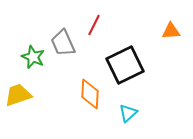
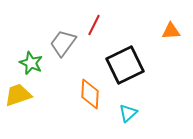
gray trapezoid: rotated 60 degrees clockwise
green star: moved 2 px left, 6 px down
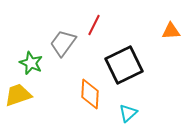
black square: moved 1 px left
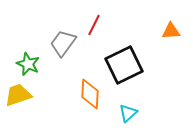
green star: moved 3 px left, 1 px down
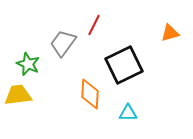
orange triangle: moved 1 px left, 2 px down; rotated 12 degrees counterclockwise
yellow trapezoid: rotated 12 degrees clockwise
cyan triangle: rotated 42 degrees clockwise
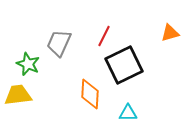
red line: moved 10 px right, 11 px down
gray trapezoid: moved 4 px left; rotated 12 degrees counterclockwise
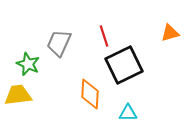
red line: rotated 45 degrees counterclockwise
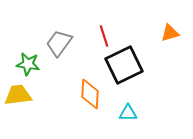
gray trapezoid: rotated 12 degrees clockwise
green star: rotated 15 degrees counterclockwise
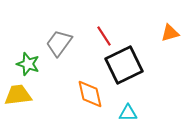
red line: rotated 15 degrees counterclockwise
green star: rotated 10 degrees clockwise
orange diamond: rotated 16 degrees counterclockwise
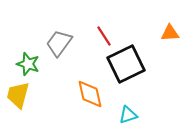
orange triangle: rotated 12 degrees clockwise
black square: moved 2 px right, 1 px up
yellow trapezoid: rotated 68 degrees counterclockwise
cyan triangle: moved 2 px down; rotated 18 degrees counterclockwise
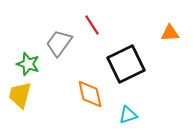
red line: moved 12 px left, 11 px up
yellow trapezoid: moved 2 px right
